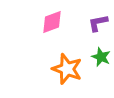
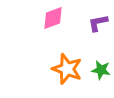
pink diamond: moved 1 px right, 4 px up
green star: moved 13 px down; rotated 12 degrees counterclockwise
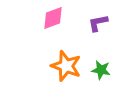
orange star: moved 1 px left, 3 px up
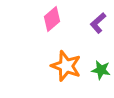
pink diamond: moved 1 px left, 1 px down; rotated 20 degrees counterclockwise
purple L-shape: rotated 30 degrees counterclockwise
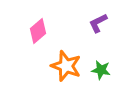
pink diamond: moved 14 px left, 12 px down
purple L-shape: rotated 15 degrees clockwise
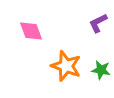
pink diamond: moved 7 px left; rotated 70 degrees counterclockwise
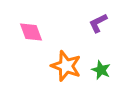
pink diamond: moved 1 px down
green star: rotated 12 degrees clockwise
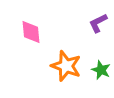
pink diamond: rotated 15 degrees clockwise
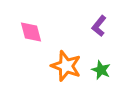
purple L-shape: moved 1 px right, 3 px down; rotated 25 degrees counterclockwise
pink diamond: rotated 10 degrees counterclockwise
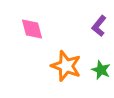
pink diamond: moved 1 px right, 3 px up
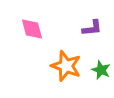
purple L-shape: moved 7 px left, 2 px down; rotated 135 degrees counterclockwise
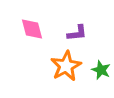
purple L-shape: moved 15 px left, 5 px down
orange star: rotated 24 degrees clockwise
